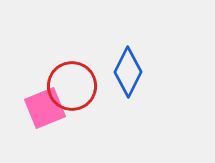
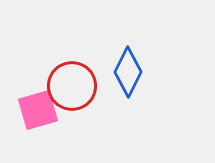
pink square: moved 7 px left, 2 px down; rotated 6 degrees clockwise
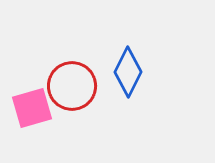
pink square: moved 6 px left, 2 px up
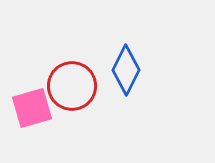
blue diamond: moved 2 px left, 2 px up
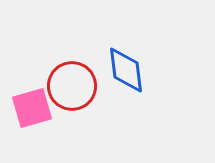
blue diamond: rotated 33 degrees counterclockwise
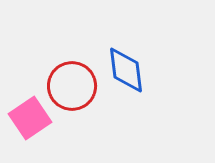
pink square: moved 2 px left, 10 px down; rotated 18 degrees counterclockwise
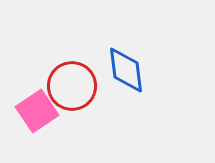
pink square: moved 7 px right, 7 px up
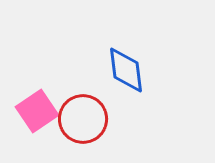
red circle: moved 11 px right, 33 px down
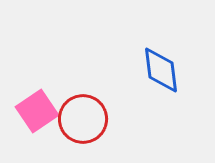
blue diamond: moved 35 px right
